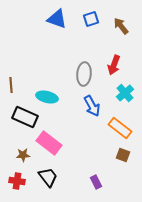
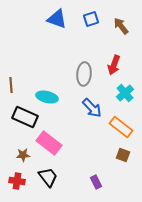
blue arrow: moved 2 px down; rotated 15 degrees counterclockwise
orange rectangle: moved 1 px right, 1 px up
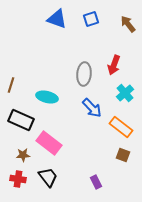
brown arrow: moved 7 px right, 2 px up
brown line: rotated 21 degrees clockwise
black rectangle: moved 4 px left, 3 px down
red cross: moved 1 px right, 2 px up
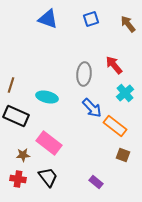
blue triangle: moved 9 px left
red arrow: rotated 120 degrees clockwise
black rectangle: moved 5 px left, 4 px up
orange rectangle: moved 6 px left, 1 px up
purple rectangle: rotated 24 degrees counterclockwise
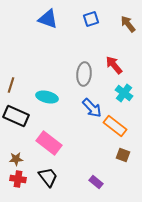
cyan cross: moved 1 px left; rotated 12 degrees counterclockwise
brown star: moved 7 px left, 4 px down
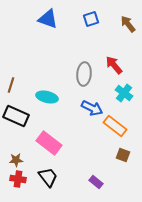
blue arrow: rotated 20 degrees counterclockwise
brown star: moved 1 px down
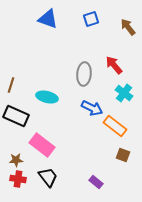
brown arrow: moved 3 px down
pink rectangle: moved 7 px left, 2 px down
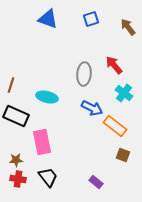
pink rectangle: moved 3 px up; rotated 40 degrees clockwise
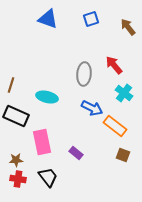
purple rectangle: moved 20 px left, 29 px up
